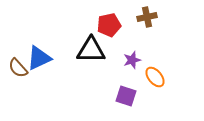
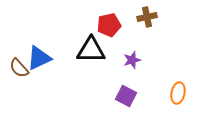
brown semicircle: moved 1 px right
orange ellipse: moved 23 px right, 16 px down; rotated 50 degrees clockwise
purple square: rotated 10 degrees clockwise
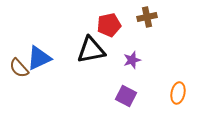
black triangle: rotated 12 degrees counterclockwise
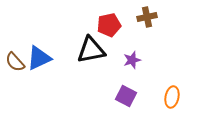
brown semicircle: moved 4 px left, 6 px up
orange ellipse: moved 6 px left, 4 px down
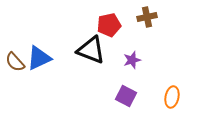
black triangle: rotated 32 degrees clockwise
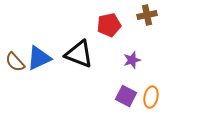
brown cross: moved 2 px up
black triangle: moved 12 px left, 4 px down
orange ellipse: moved 21 px left
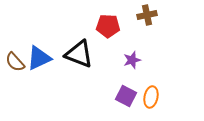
red pentagon: moved 1 px left, 1 px down; rotated 15 degrees clockwise
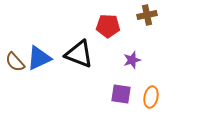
purple square: moved 5 px left, 2 px up; rotated 20 degrees counterclockwise
